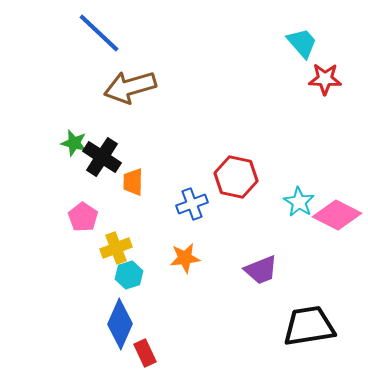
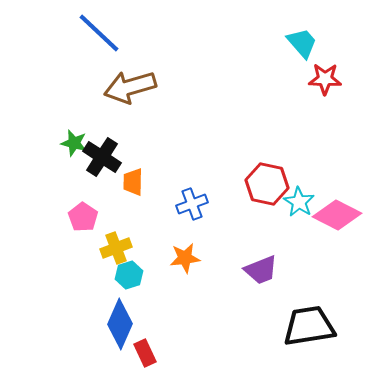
red hexagon: moved 31 px right, 7 px down
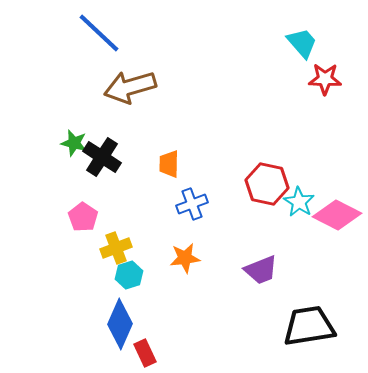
orange trapezoid: moved 36 px right, 18 px up
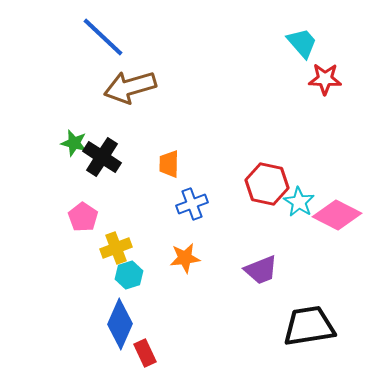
blue line: moved 4 px right, 4 px down
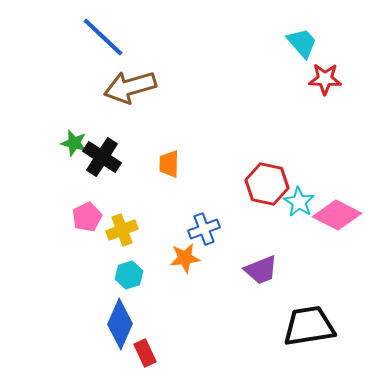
blue cross: moved 12 px right, 25 px down
pink pentagon: moved 4 px right; rotated 12 degrees clockwise
yellow cross: moved 6 px right, 18 px up
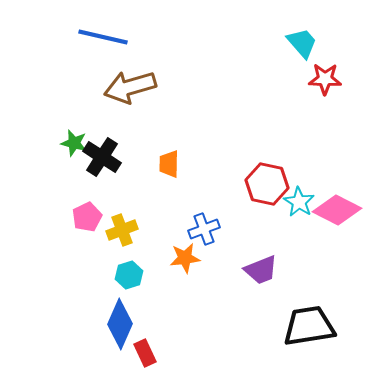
blue line: rotated 30 degrees counterclockwise
pink diamond: moved 5 px up
